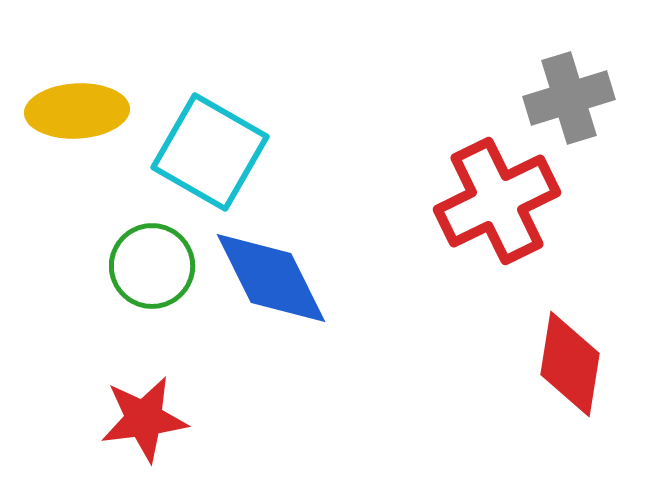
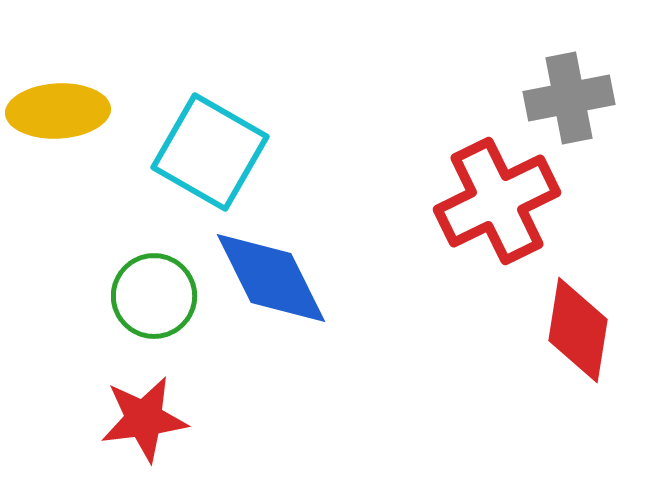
gray cross: rotated 6 degrees clockwise
yellow ellipse: moved 19 px left
green circle: moved 2 px right, 30 px down
red diamond: moved 8 px right, 34 px up
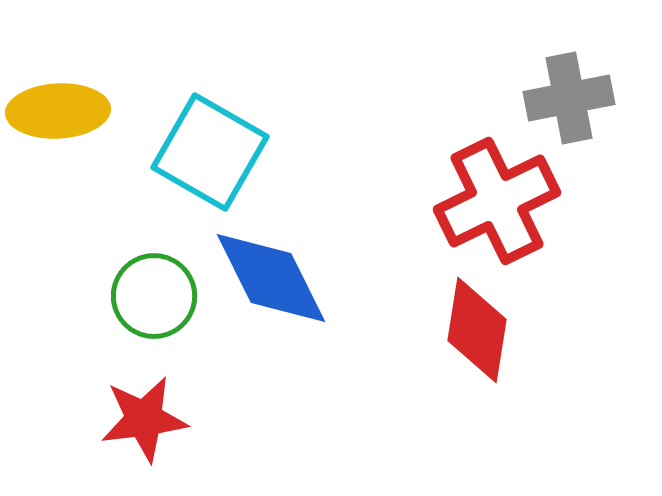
red diamond: moved 101 px left
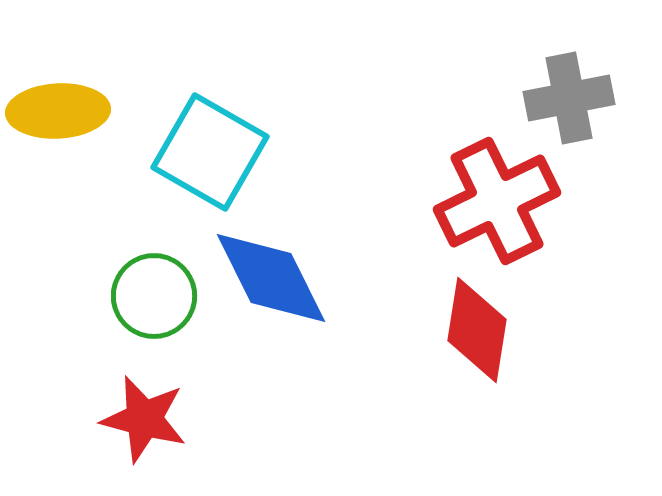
red star: rotated 22 degrees clockwise
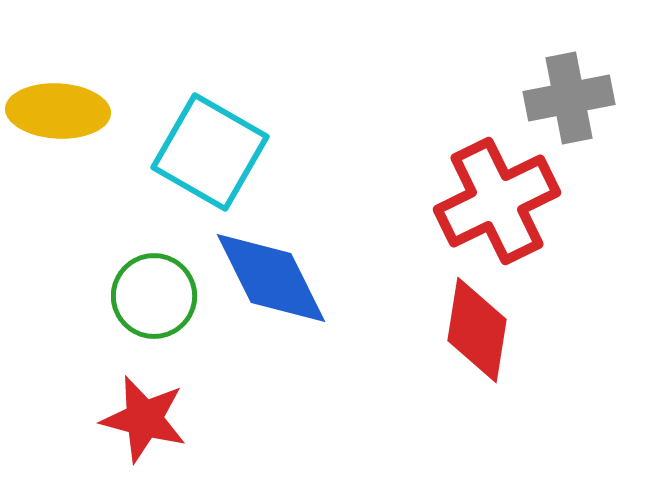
yellow ellipse: rotated 6 degrees clockwise
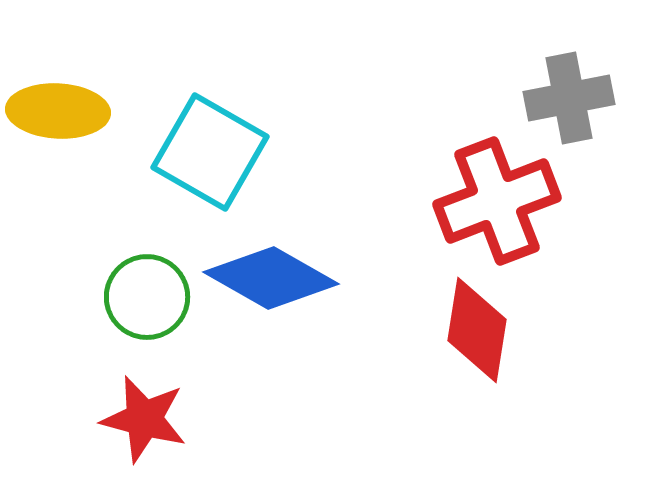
red cross: rotated 5 degrees clockwise
blue diamond: rotated 34 degrees counterclockwise
green circle: moved 7 px left, 1 px down
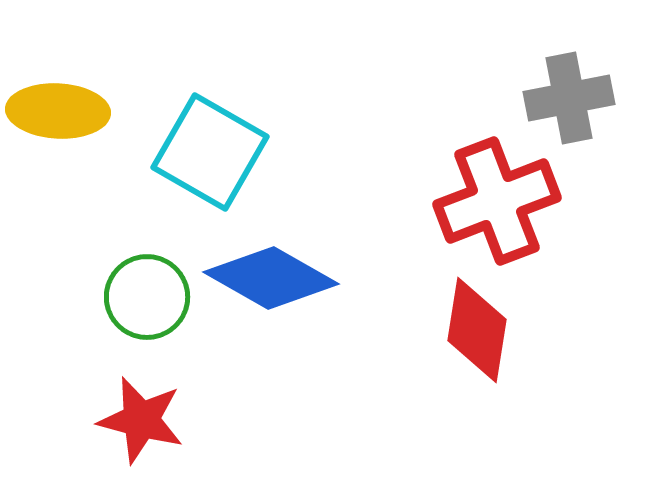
red star: moved 3 px left, 1 px down
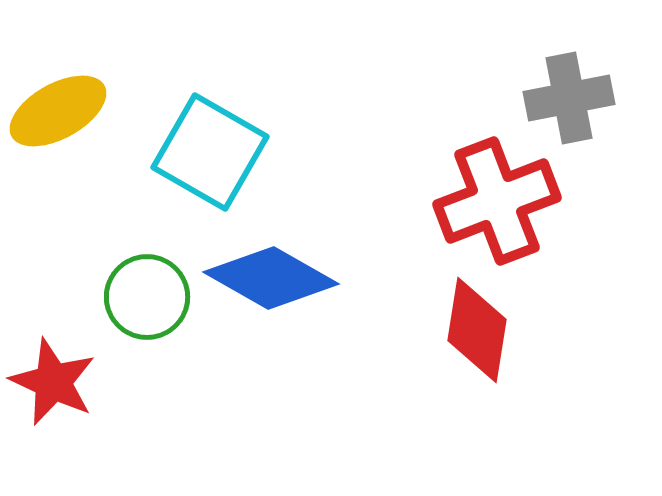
yellow ellipse: rotated 32 degrees counterclockwise
red star: moved 88 px left, 38 px up; rotated 10 degrees clockwise
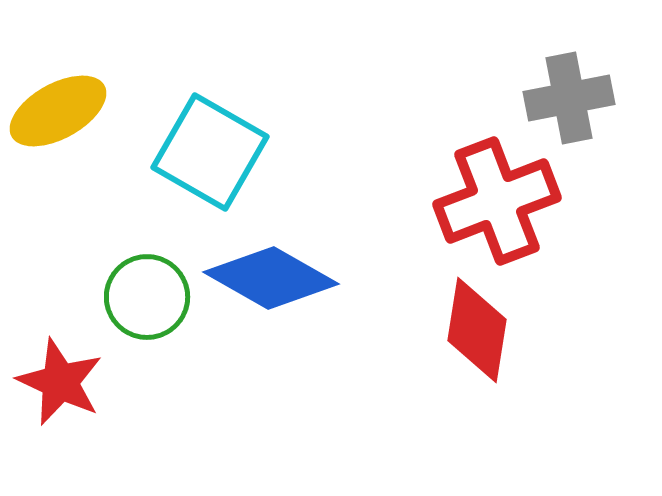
red star: moved 7 px right
